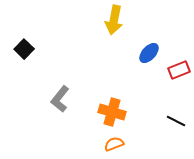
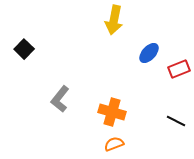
red rectangle: moved 1 px up
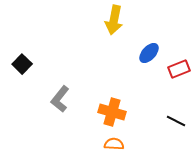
black square: moved 2 px left, 15 px down
orange semicircle: rotated 24 degrees clockwise
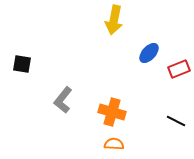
black square: rotated 36 degrees counterclockwise
gray L-shape: moved 3 px right, 1 px down
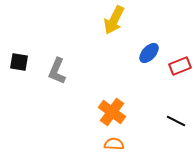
yellow arrow: rotated 16 degrees clockwise
black square: moved 3 px left, 2 px up
red rectangle: moved 1 px right, 3 px up
gray L-shape: moved 6 px left, 29 px up; rotated 16 degrees counterclockwise
orange cross: rotated 20 degrees clockwise
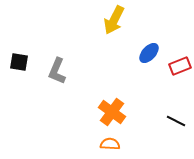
orange semicircle: moved 4 px left
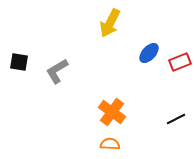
yellow arrow: moved 4 px left, 3 px down
red rectangle: moved 4 px up
gray L-shape: rotated 36 degrees clockwise
black line: moved 2 px up; rotated 54 degrees counterclockwise
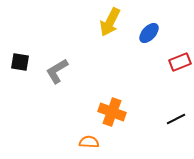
yellow arrow: moved 1 px up
blue ellipse: moved 20 px up
black square: moved 1 px right
orange cross: rotated 16 degrees counterclockwise
orange semicircle: moved 21 px left, 2 px up
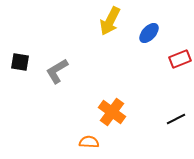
yellow arrow: moved 1 px up
red rectangle: moved 3 px up
orange cross: rotated 16 degrees clockwise
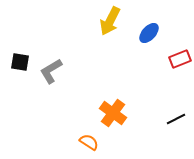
gray L-shape: moved 6 px left
orange cross: moved 1 px right, 1 px down
orange semicircle: rotated 30 degrees clockwise
